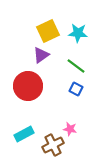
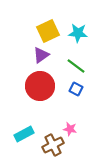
red circle: moved 12 px right
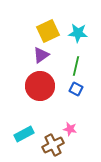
green line: rotated 66 degrees clockwise
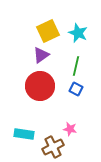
cyan star: rotated 18 degrees clockwise
cyan rectangle: rotated 36 degrees clockwise
brown cross: moved 2 px down
